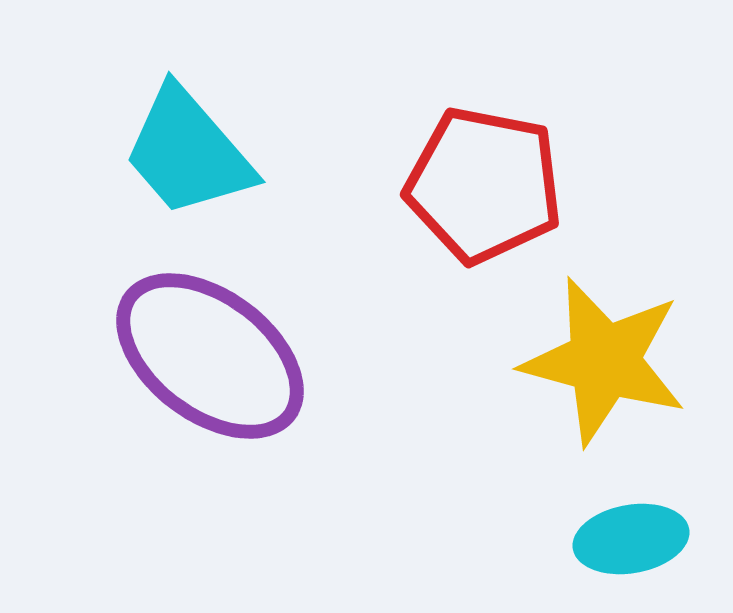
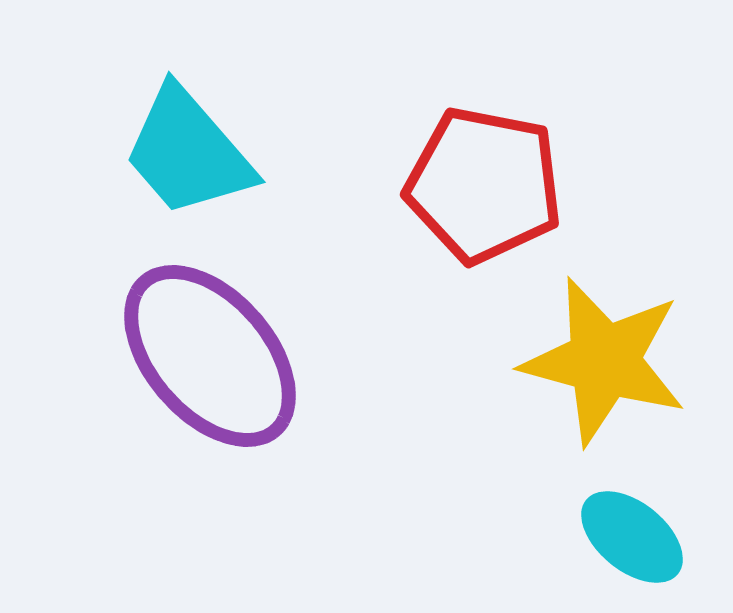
purple ellipse: rotated 12 degrees clockwise
cyan ellipse: moved 1 px right, 2 px up; rotated 49 degrees clockwise
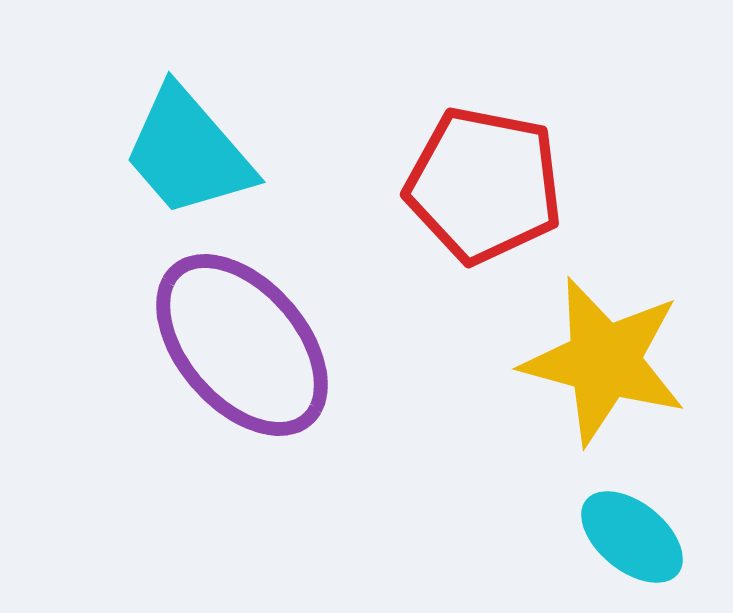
purple ellipse: moved 32 px right, 11 px up
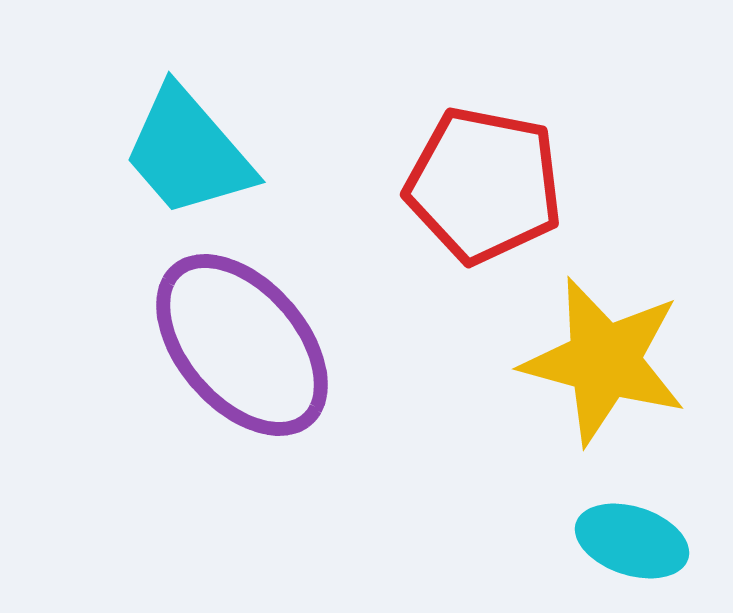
cyan ellipse: moved 4 px down; rotated 21 degrees counterclockwise
